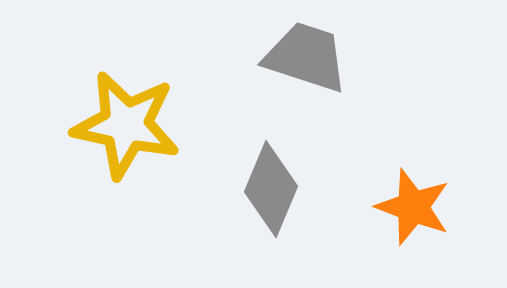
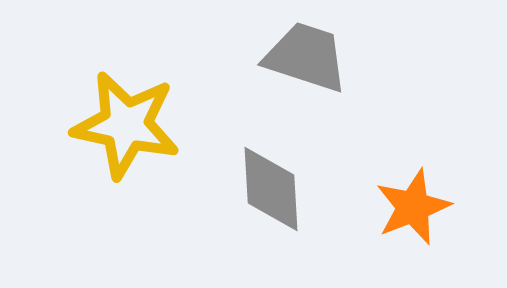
gray diamond: rotated 26 degrees counterclockwise
orange star: rotated 30 degrees clockwise
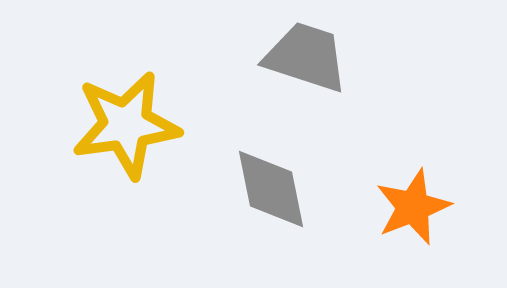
yellow star: rotated 20 degrees counterclockwise
gray diamond: rotated 8 degrees counterclockwise
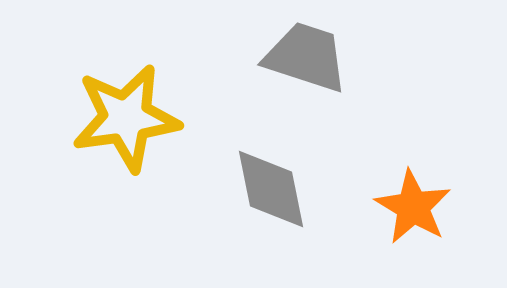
yellow star: moved 7 px up
orange star: rotated 20 degrees counterclockwise
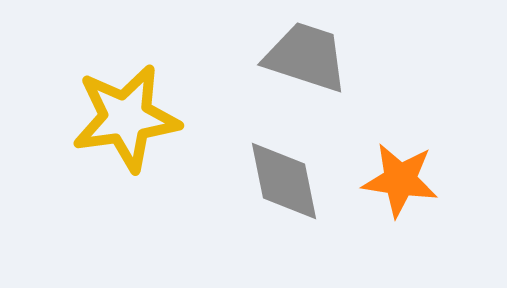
gray diamond: moved 13 px right, 8 px up
orange star: moved 13 px left, 27 px up; rotated 22 degrees counterclockwise
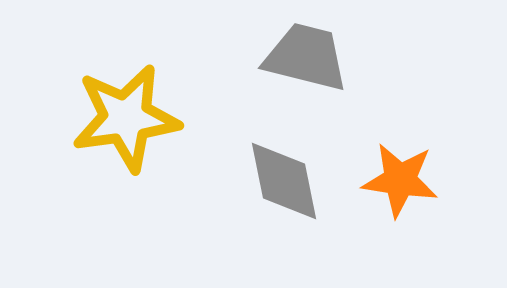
gray trapezoid: rotated 4 degrees counterclockwise
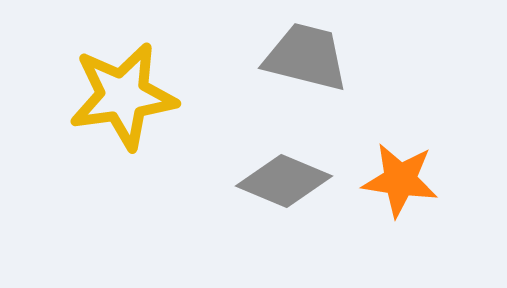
yellow star: moved 3 px left, 22 px up
gray diamond: rotated 56 degrees counterclockwise
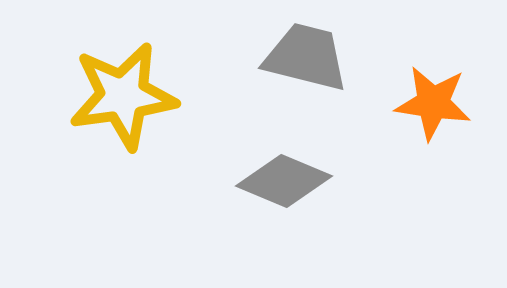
orange star: moved 33 px right, 77 px up
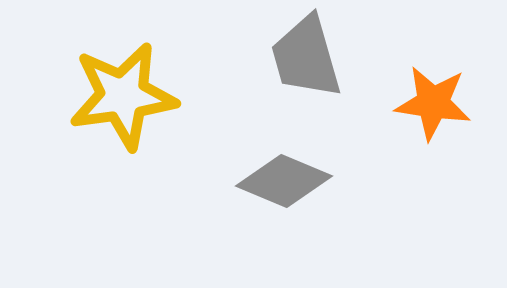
gray trapezoid: rotated 120 degrees counterclockwise
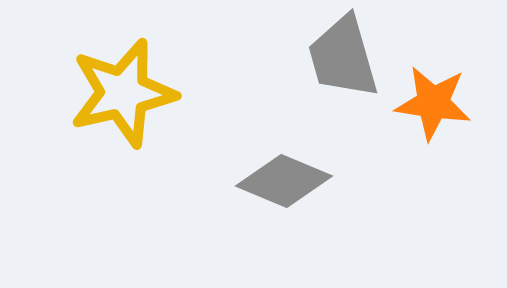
gray trapezoid: moved 37 px right
yellow star: moved 3 px up; rotated 5 degrees counterclockwise
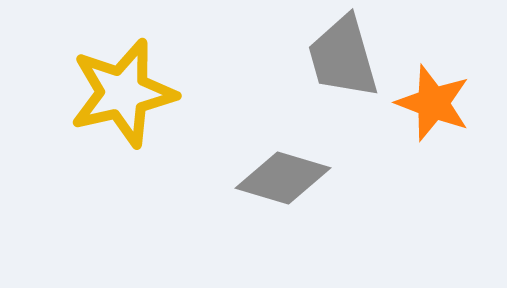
orange star: rotated 12 degrees clockwise
gray diamond: moved 1 px left, 3 px up; rotated 6 degrees counterclockwise
